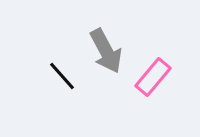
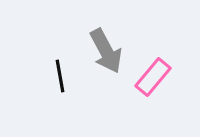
black line: moved 2 px left; rotated 32 degrees clockwise
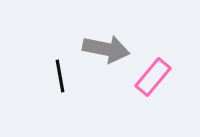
gray arrow: moved 2 px up; rotated 51 degrees counterclockwise
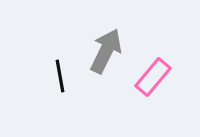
gray arrow: moved 2 px down; rotated 75 degrees counterclockwise
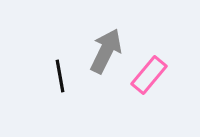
pink rectangle: moved 4 px left, 2 px up
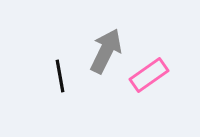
pink rectangle: rotated 15 degrees clockwise
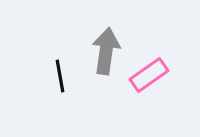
gray arrow: rotated 18 degrees counterclockwise
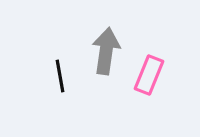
pink rectangle: rotated 33 degrees counterclockwise
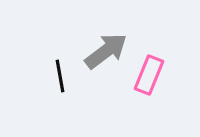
gray arrow: rotated 45 degrees clockwise
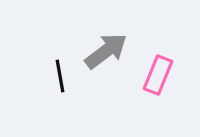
pink rectangle: moved 9 px right
